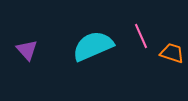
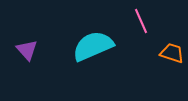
pink line: moved 15 px up
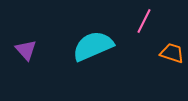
pink line: moved 3 px right; rotated 50 degrees clockwise
purple triangle: moved 1 px left
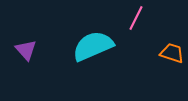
pink line: moved 8 px left, 3 px up
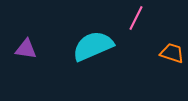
purple triangle: moved 1 px up; rotated 40 degrees counterclockwise
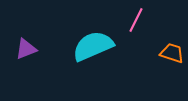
pink line: moved 2 px down
purple triangle: rotated 30 degrees counterclockwise
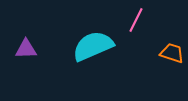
purple triangle: rotated 20 degrees clockwise
